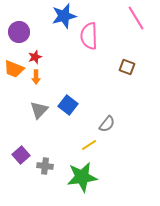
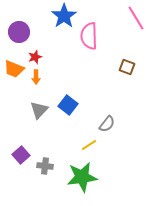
blue star: rotated 20 degrees counterclockwise
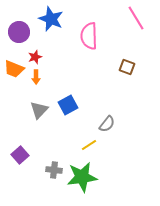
blue star: moved 13 px left, 3 px down; rotated 15 degrees counterclockwise
blue square: rotated 24 degrees clockwise
purple square: moved 1 px left
gray cross: moved 9 px right, 4 px down
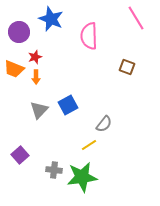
gray semicircle: moved 3 px left
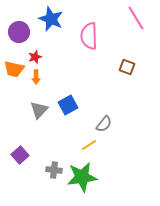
orange trapezoid: rotated 10 degrees counterclockwise
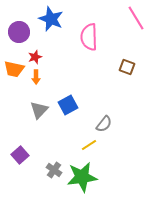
pink semicircle: moved 1 px down
gray cross: rotated 28 degrees clockwise
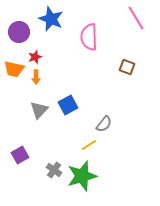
purple square: rotated 12 degrees clockwise
green star: moved 1 px up; rotated 8 degrees counterclockwise
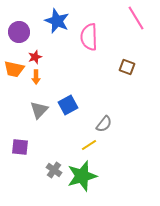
blue star: moved 6 px right, 2 px down
purple square: moved 8 px up; rotated 36 degrees clockwise
